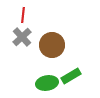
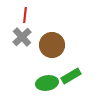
red line: moved 2 px right
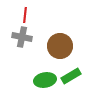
gray cross: rotated 36 degrees counterclockwise
brown circle: moved 8 px right, 1 px down
green ellipse: moved 2 px left, 3 px up
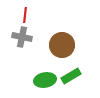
brown circle: moved 2 px right, 1 px up
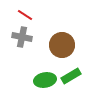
red line: rotated 63 degrees counterclockwise
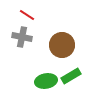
red line: moved 2 px right
green ellipse: moved 1 px right, 1 px down
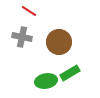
red line: moved 2 px right, 4 px up
brown circle: moved 3 px left, 3 px up
green rectangle: moved 1 px left, 3 px up
